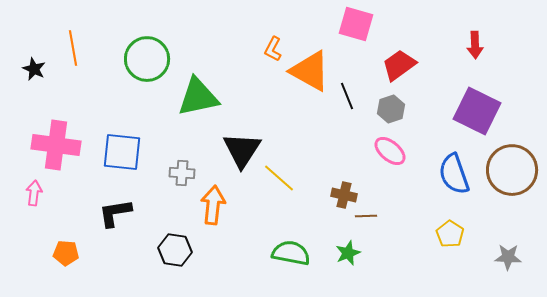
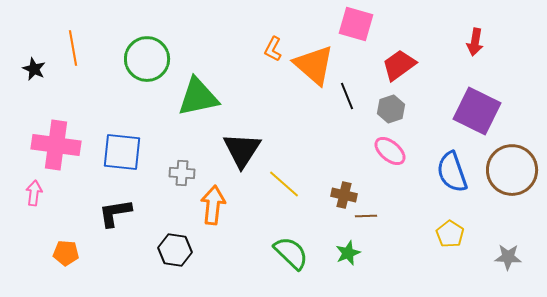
red arrow: moved 3 px up; rotated 12 degrees clockwise
orange triangle: moved 4 px right, 6 px up; rotated 12 degrees clockwise
blue semicircle: moved 2 px left, 2 px up
yellow line: moved 5 px right, 6 px down
green semicircle: rotated 33 degrees clockwise
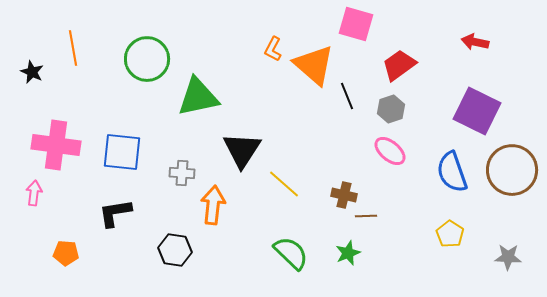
red arrow: rotated 92 degrees clockwise
black star: moved 2 px left, 3 px down
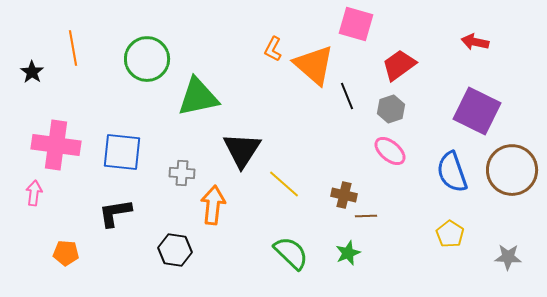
black star: rotated 10 degrees clockwise
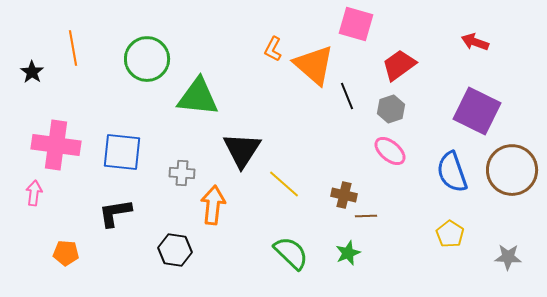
red arrow: rotated 8 degrees clockwise
green triangle: rotated 18 degrees clockwise
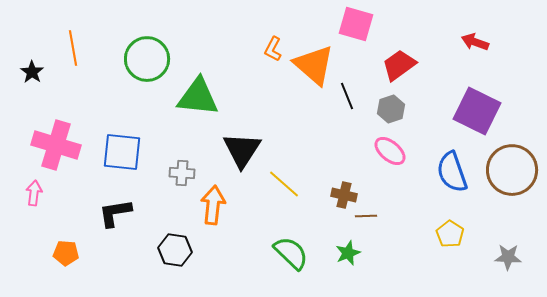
pink cross: rotated 9 degrees clockwise
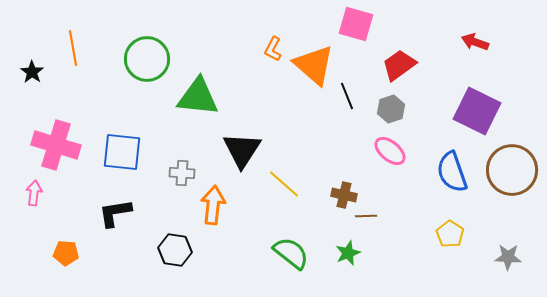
green semicircle: rotated 6 degrees counterclockwise
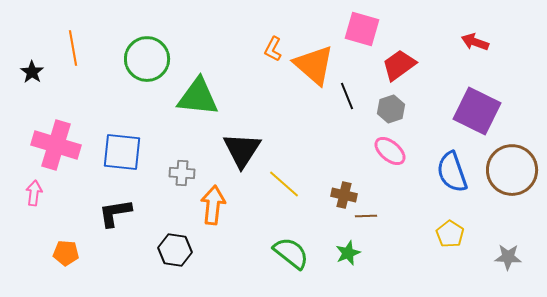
pink square: moved 6 px right, 5 px down
